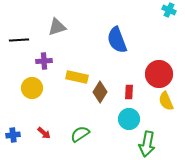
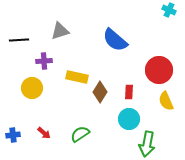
gray triangle: moved 3 px right, 4 px down
blue semicircle: moved 2 px left; rotated 28 degrees counterclockwise
red circle: moved 4 px up
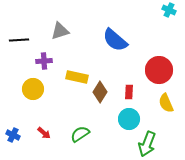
yellow circle: moved 1 px right, 1 px down
yellow semicircle: moved 2 px down
blue cross: rotated 32 degrees clockwise
green arrow: rotated 10 degrees clockwise
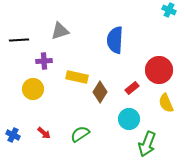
blue semicircle: rotated 52 degrees clockwise
red rectangle: moved 3 px right, 4 px up; rotated 48 degrees clockwise
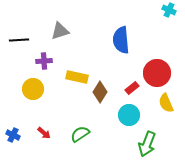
blue semicircle: moved 6 px right; rotated 8 degrees counterclockwise
red circle: moved 2 px left, 3 px down
cyan circle: moved 4 px up
